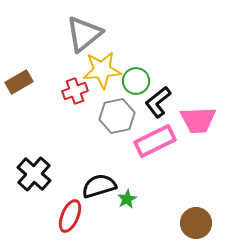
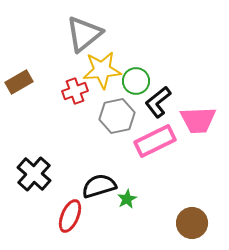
brown circle: moved 4 px left
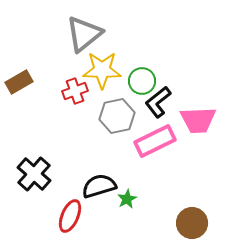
yellow star: rotated 6 degrees clockwise
green circle: moved 6 px right
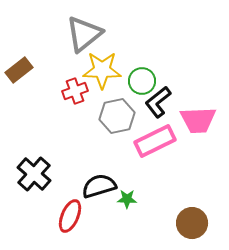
brown rectangle: moved 12 px up; rotated 8 degrees counterclockwise
green star: rotated 30 degrees clockwise
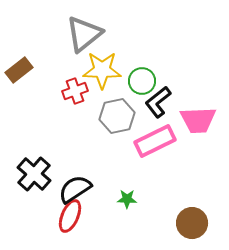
black semicircle: moved 24 px left, 3 px down; rotated 16 degrees counterclockwise
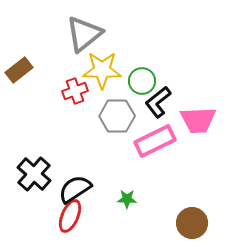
gray hexagon: rotated 12 degrees clockwise
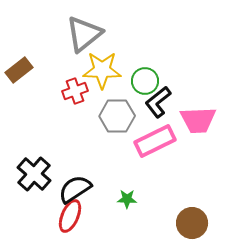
green circle: moved 3 px right
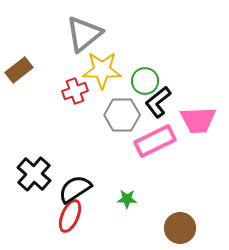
gray hexagon: moved 5 px right, 1 px up
brown circle: moved 12 px left, 5 px down
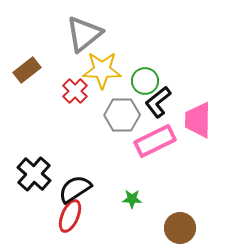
brown rectangle: moved 8 px right
red cross: rotated 25 degrees counterclockwise
pink trapezoid: rotated 93 degrees clockwise
green star: moved 5 px right
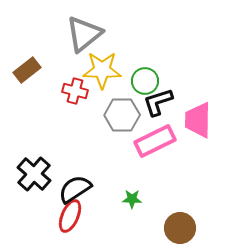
red cross: rotated 30 degrees counterclockwise
black L-shape: rotated 20 degrees clockwise
